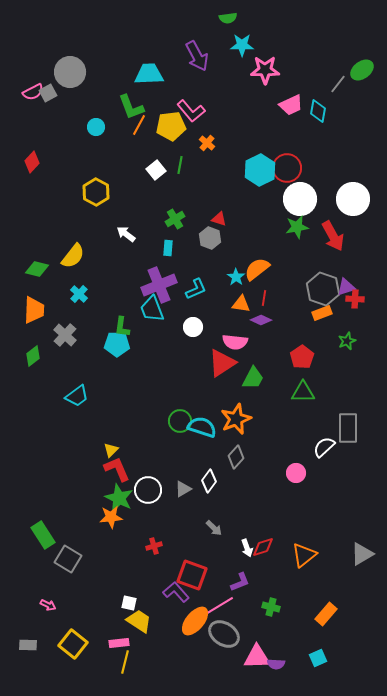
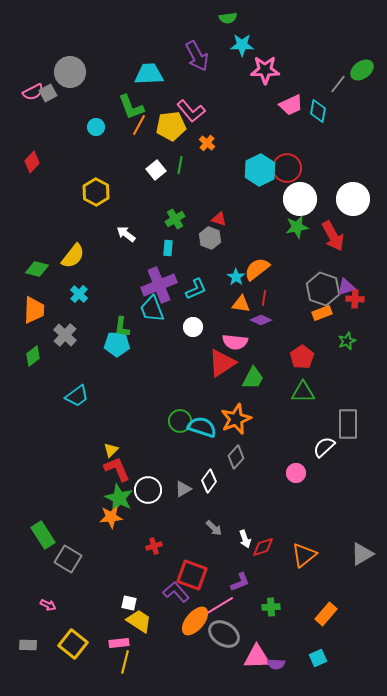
gray rectangle at (348, 428): moved 4 px up
white arrow at (247, 548): moved 2 px left, 9 px up
green cross at (271, 607): rotated 18 degrees counterclockwise
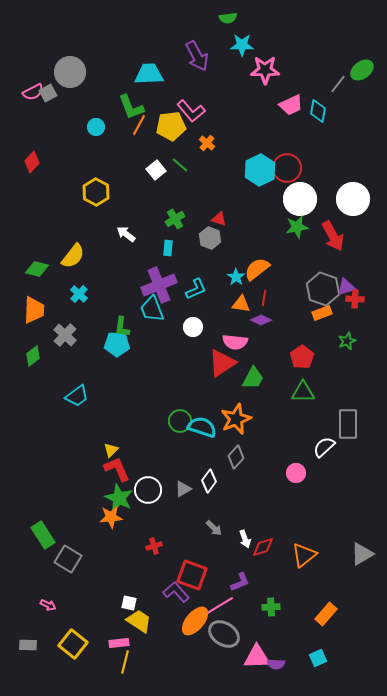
green line at (180, 165): rotated 60 degrees counterclockwise
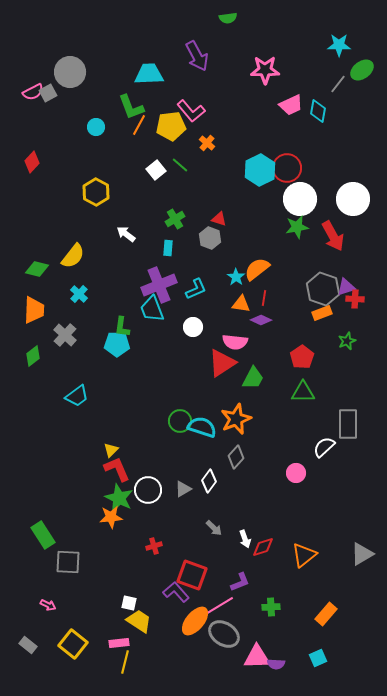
cyan star at (242, 45): moved 97 px right
gray square at (68, 559): moved 3 px down; rotated 28 degrees counterclockwise
gray rectangle at (28, 645): rotated 36 degrees clockwise
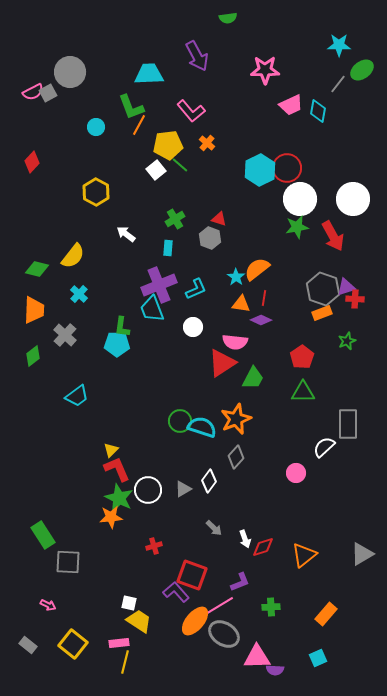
yellow pentagon at (171, 126): moved 3 px left, 19 px down
purple semicircle at (276, 664): moved 1 px left, 6 px down
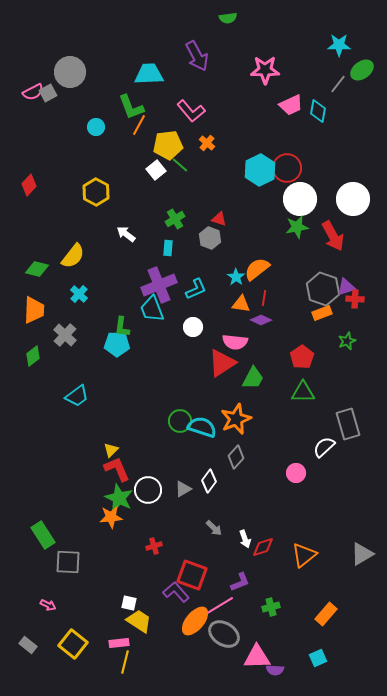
red diamond at (32, 162): moved 3 px left, 23 px down
gray rectangle at (348, 424): rotated 16 degrees counterclockwise
green cross at (271, 607): rotated 12 degrees counterclockwise
